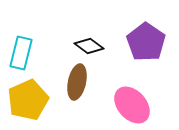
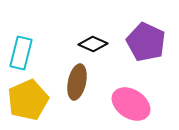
purple pentagon: rotated 9 degrees counterclockwise
black diamond: moved 4 px right, 2 px up; rotated 12 degrees counterclockwise
pink ellipse: moved 1 px left, 1 px up; rotated 15 degrees counterclockwise
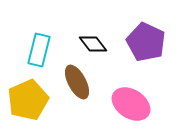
black diamond: rotated 28 degrees clockwise
cyan rectangle: moved 18 px right, 3 px up
brown ellipse: rotated 40 degrees counterclockwise
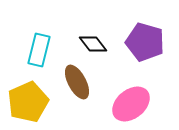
purple pentagon: moved 1 px left; rotated 9 degrees counterclockwise
yellow pentagon: moved 2 px down
pink ellipse: rotated 72 degrees counterclockwise
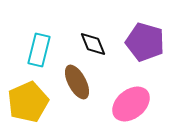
black diamond: rotated 16 degrees clockwise
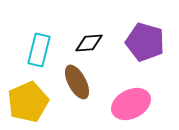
black diamond: moved 4 px left, 1 px up; rotated 72 degrees counterclockwise
pink ellipse: rotated 12 degrees clockwise
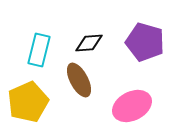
brown ellipse: moved 2 px right, 2 px up
pink ellipse: moved 1 px right, 2 px down
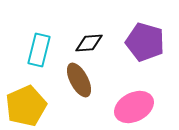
yellow pentagon: moved 2 px left, 4 px down
pink ellipse: moved 2 px right, 1 px down
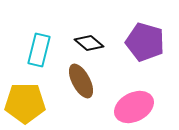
black diamond: rotated 44 degrees clockwise
brown ellipse: moved 2 px right, 1 px down
yellow pentagon: moved 1 px left, 3 px up; rotated 24 degrees clockwise
